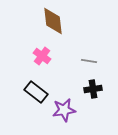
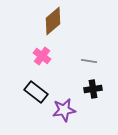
brown diamond: rotated 56 degrees clockwise
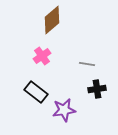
brown diamond: moved 1 px left, 1 px up
pink cross: rotated 18 degrees clockwise
gray line: moved 2 px left, 3 px down
black cross: moved 4 px right
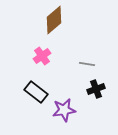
brown diamond: moved 2 px right
black cross: moved 1 px left; rotated 12 degrees counterclockwise
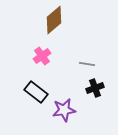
black cross: moved 1 px left, 1 px up
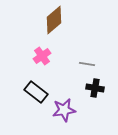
black cross: rotated 30 degrees clockwise
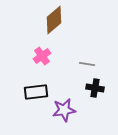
black rectangle: rotated 45 degrees counterclockwise
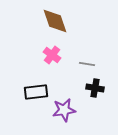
brown diamond: moved 1 px right, 1 px down; rotated 68 degrees counterclockwise
pink cross: moved 10 px right, 1 px up; rotated 18 degrees counterclockwise
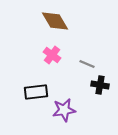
brown diamond: rotated 12 degrees counterclockwise
gray line: rotated 14 degrees clockwise
black cross: moved 5 px right, 3 px up
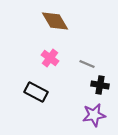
pink cross: moved 2 px left, 3 px down
black rectangle: rotated 35 degrees clockwise
purple star: moved 30 px right, 5 px down
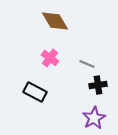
black cross: moved 2 px left; rotated 18 degrees counterclockwise
black rectangle: moved 1 px left
purple star: moved 3 px down; rotated 20 degrees counterclockwise
